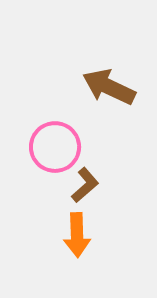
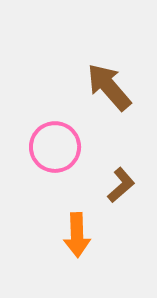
brown arrow: rotated 24 degrees clockwise
brown L-shape: moved 36 px right
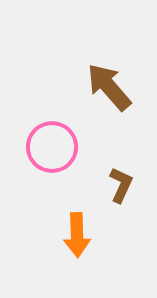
pink circle: moved 3 px left
brown L-shape: rotated 24 degrees counterclockwise
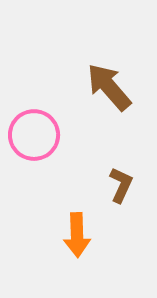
pink circle: moved 18 px left, 12 px up
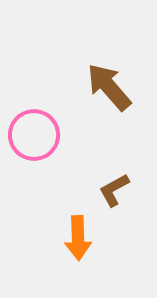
brown L-shape: moved 7 px left, 5 px down; rotated 144 degrees counterclockwise
orange arrow: moved 1 px right, 3 px down
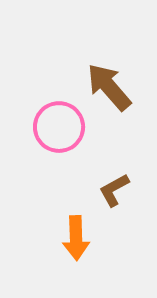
pink circle: moved 25 px right, 8 px up
orange arrow: moved 2 px left
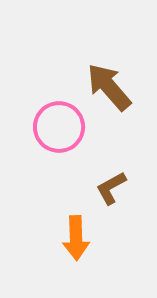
brown L-shape: moved 3 px left, 2 px up
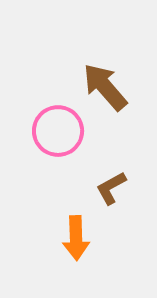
brown arrow: moved 4 px left
pink circle: moved 1 px left, 4 px down
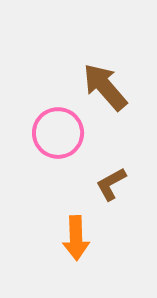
pink circle: moved 2 px down
brown L-shape: moved 4 px up
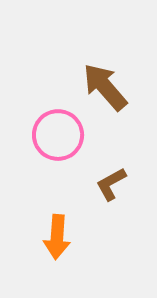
pink circle: moved 2 px down
orange arrow: moved 19 px left, 1 px up; rotated 6 degrees clockwise
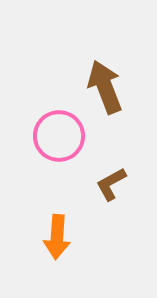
brown arrow: rotated 20 degrees clockwise
pink circle: moved 1 px right, 1 px down
